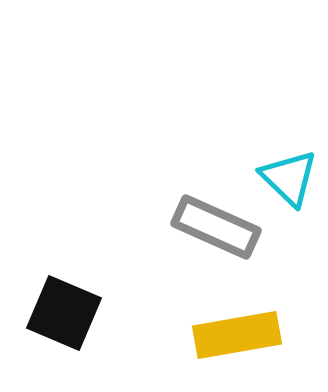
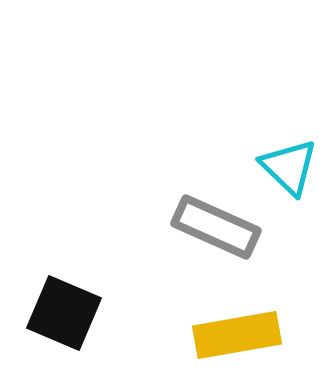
cyan triangle: moved 11 px up
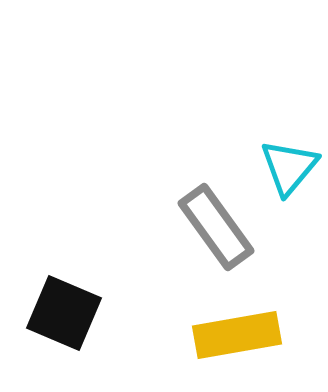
cyan triangle: rotated 26 degrees clockwise
gray rectangle: rotated 30 degrees clockwise
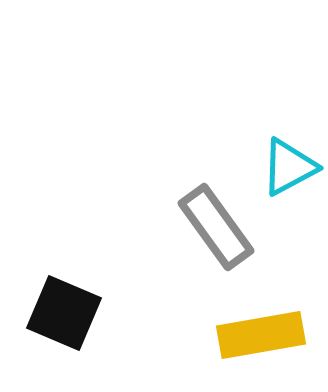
cyan triangle: rotated 22 degrees clockwise
yellow rectangle: moved 24 px right
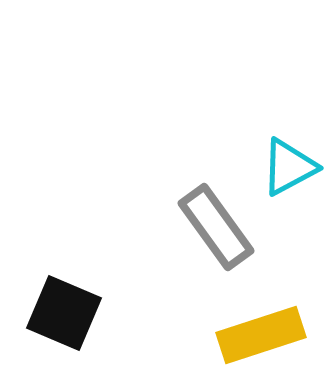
yellow rectangle: rotated 8 degrees counterclockwise
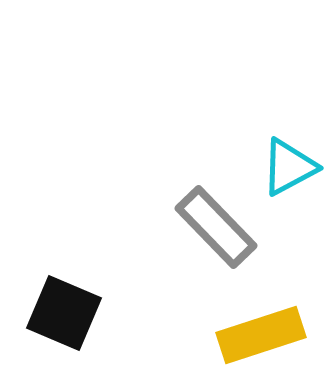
gray rectangle: rotated 8 degrees counterclockwise
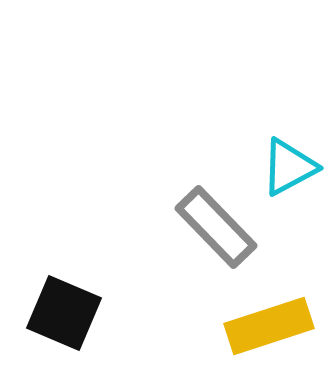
yellow rectangle: moved 8 px right, 9 px up
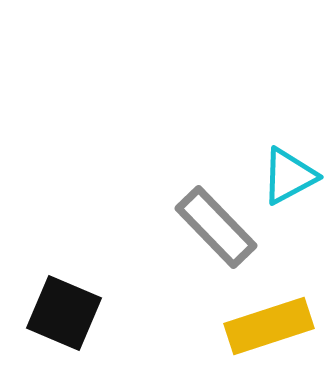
cyan triangle: moved 9 px down
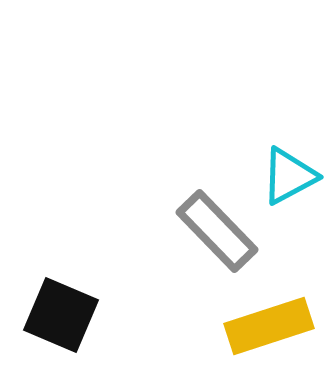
gray rectangle: moved 1 px right, 4 px down
black square: moved 3 px left, 2 px down
